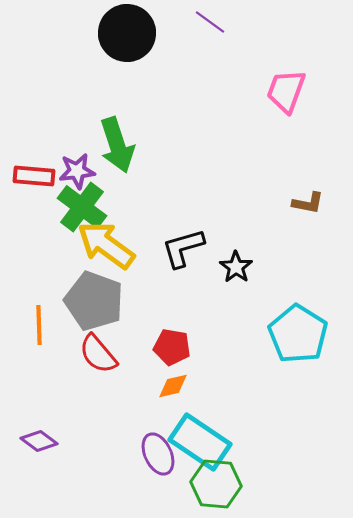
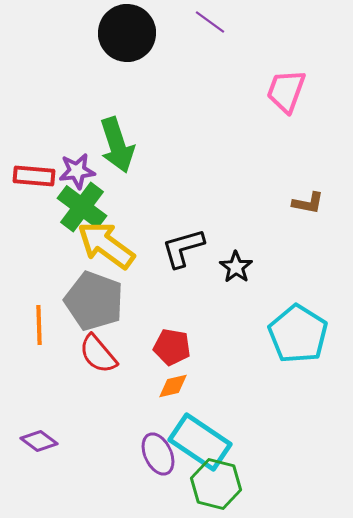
green hexagon: rotated 9 degrees clockwise
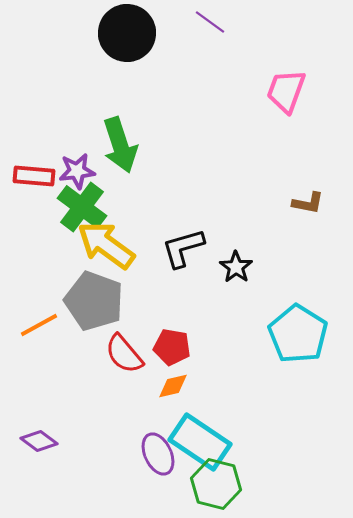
green arrow: moved 3 px right
orange line: rotated 63 degrees clockwise
red semicircle: moved 26 px right
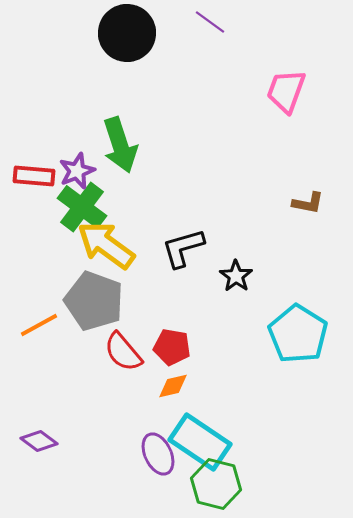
purple star: rotated 15 degrees counterclockwise
black star: moved 9 px down
red semicircle: moved 1 px left, 2 px up
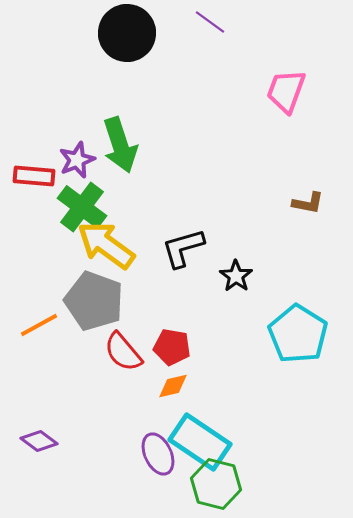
purple star: moved 11 px up
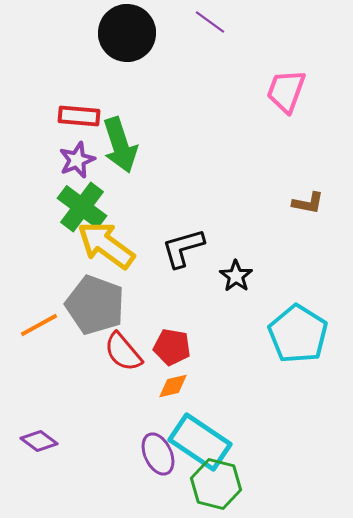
red rectangle: moved 45 px right, 60 px up
gray pentagon: moved 1 px right, 4 px down
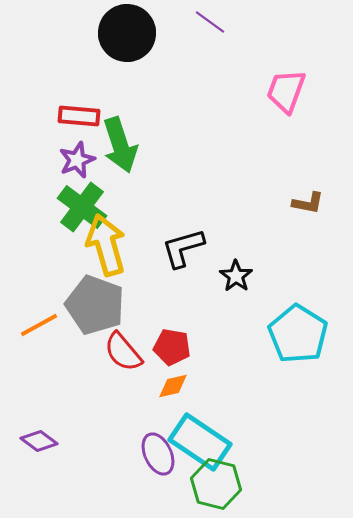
yellow arrow: rotated 38 degrees clockwise
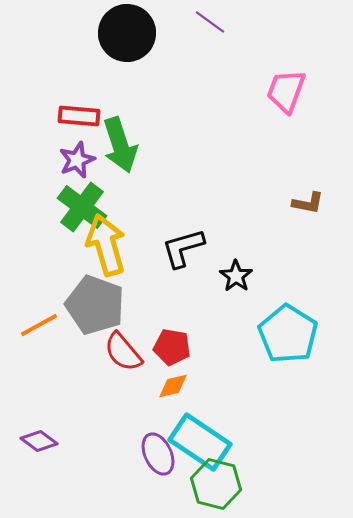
cyan pentagon: moved 10 px left
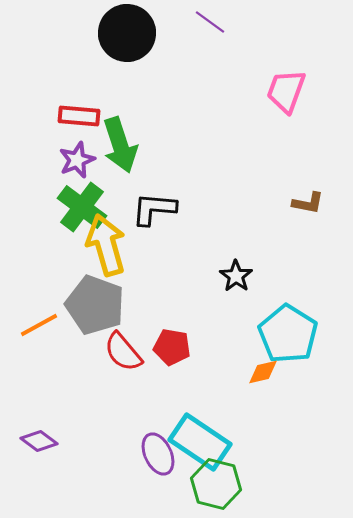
black L-shape: moved 29 px left, 39 px up; rotated 21 degrees clockwise
orange diamond: moved 90 px right, 14 px up
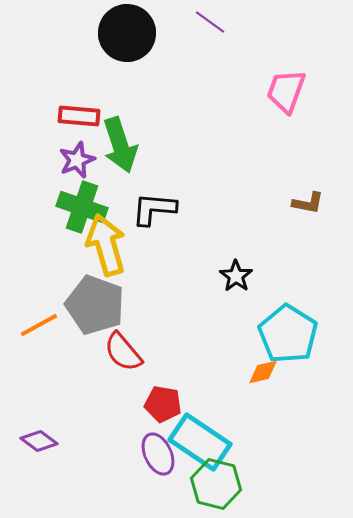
green cross: rotated 18 degrees counterclockwise
red pentagon: moved 9 px left, 57 px down
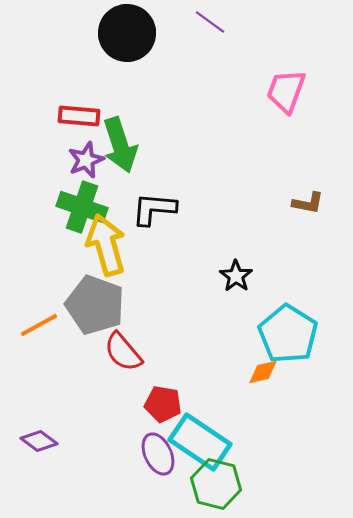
purple star: moved 9 px right
